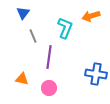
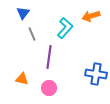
cyan L-shape: rotated 20 degrees clockwise
gray line: moved 1 px left, 2 px up
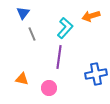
purple line: moved 10 px right
blue cross: rotated 20 degrees counterclockwise
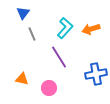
orange arrow: moved 13 px down
purple line: rotated 40 degrees counterclockwise
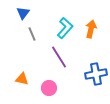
orange arrow: rotated 120 degrees clockwise
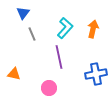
orange arrow: moved 2 px right
purple line: rotated 20 degrees clockwise
orange triangle: moved 8 px left, 5 px up
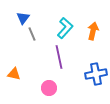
blue triangle: moved 5 px down
orange arrow: moved 2 px down
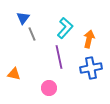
orange arrow: moved 4 px left, 8 px down
blue cross: moved 5 px left, 6 px up
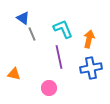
blue triangle: rotated 32 degrees counterclockwise
cyan L-shape: moved 2 px left, 1 px down; rotated 65 degrees counterclockwise
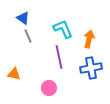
gray line: moved 4 px left, 2 px down
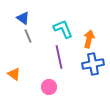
blue cross: moved 2 px right, 4 px up
orange triangle: rotated 24 degrees clockwise
pink circle: moved 1 px up
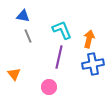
blue triangle: moved 2 px up; rotated 24 degrees counterclockwise
cyan L-shape: moved 1 px left, 1 px down
purple line: rotated 25 degrees clockwise
orange triangle: rotated 16 degrees clockwise
